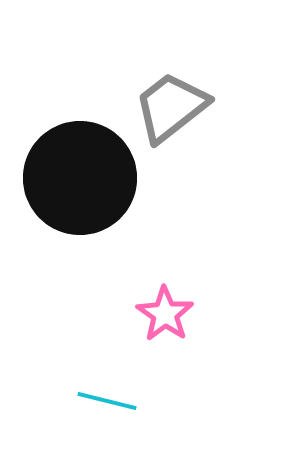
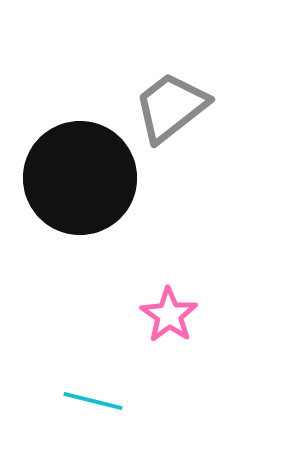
pink star: moved 4 px right, 1 px down
cyan line: moved 14 px left
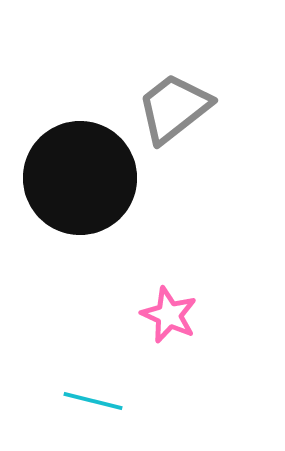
gray trapezoid: moved 3 px right, 1 px down
pink star: rotated 10 degrees counterclockwise
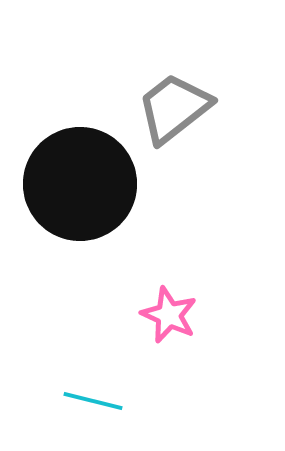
black circle: moved 6 px down
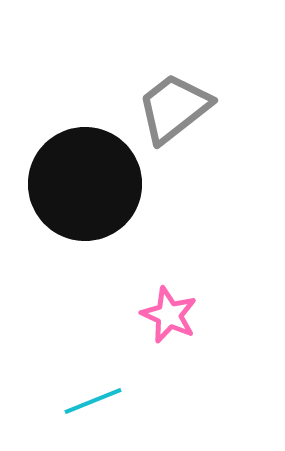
black circle: moved 5 px right
cyan line: rotated 36 degrees counterclockwise
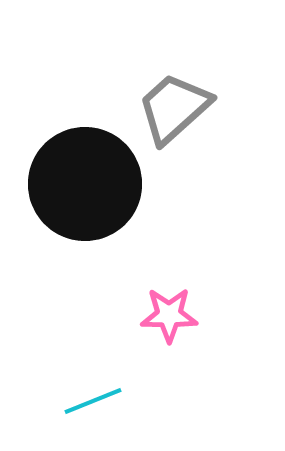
gray trapezoid: rotated 4 degrees counterclockwise
pink star: rotated 24 degrees counterclockwise
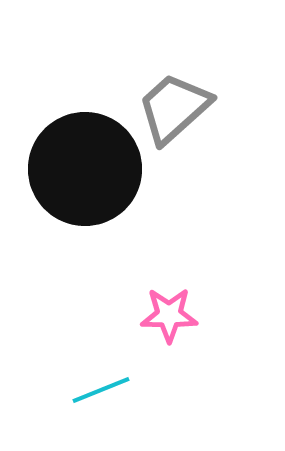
black circle: moved 15 px up
cyan line: moved 8 px right, 11 px up
